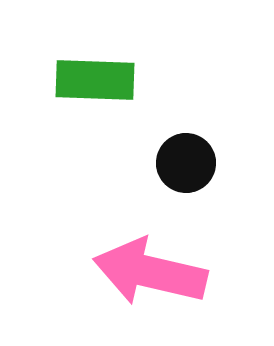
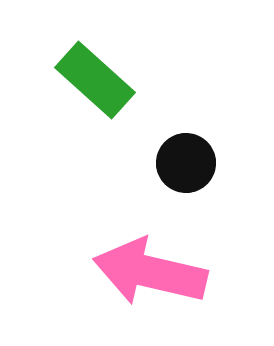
green rectangle: rotated 40 degrees clockwise
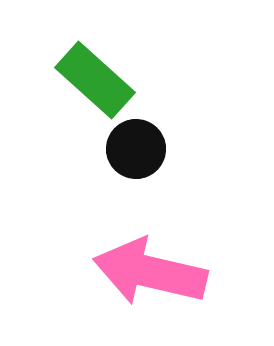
black circle: moved 50 px left, 14 px up
